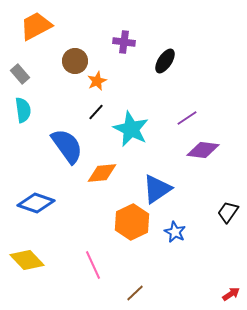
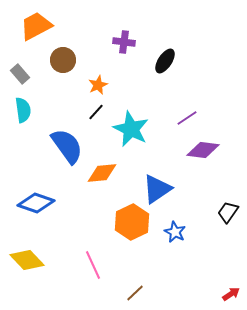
brown circle: moved 12 px left, 1 px up
orange star: moved 1 px right, 4 px down
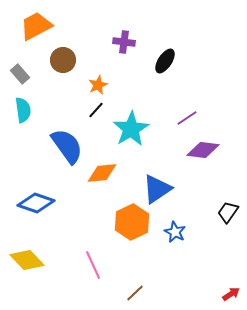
black line: moved 2 px up
cyan star: rotated 15 degrees clockwise
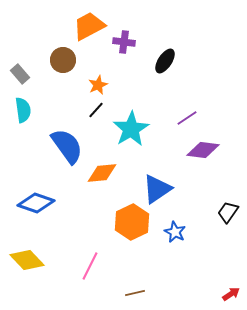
orange trapezoid: moved 53 px right
pink line: moved 3 px left, 1 px down; rotated 52 degrees clockwise
brown line: rotated 30 degrees clockwise
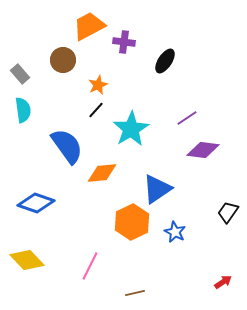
red arrow: moved 8 px left, 12 px up
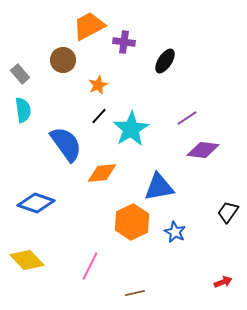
black line: moved 3 px right, 6 px down
blue semicircle: moved 1 px left, 2 px up
blue triangle: moved 2 px right, 2 px up; rotated 24 degrees clockwise
red arrow: rotated 12 degrees clockwise
